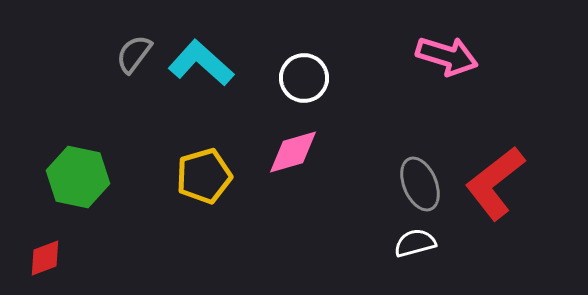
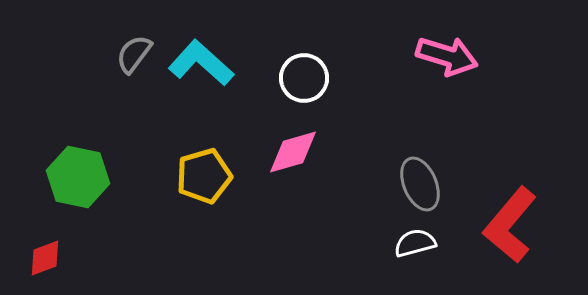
red L-shape: moved 15 px right, 42 px down; rotated 12 degrees counterclockwise
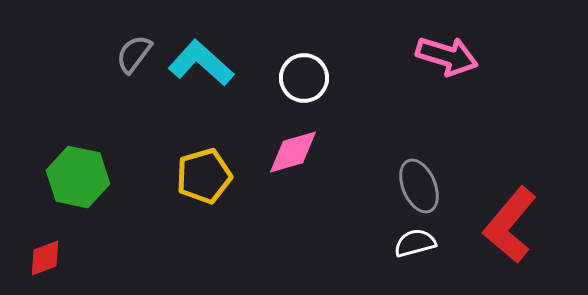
gray ellipse: moved 1 px left, 2 px down
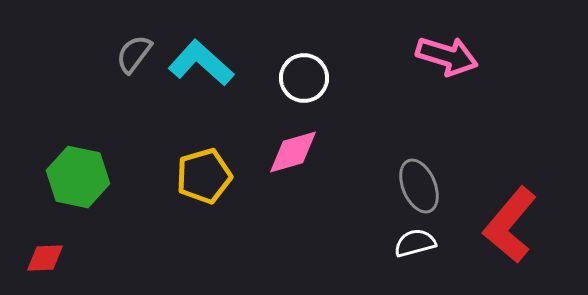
red diamond: rotated 18 degrees clockwise
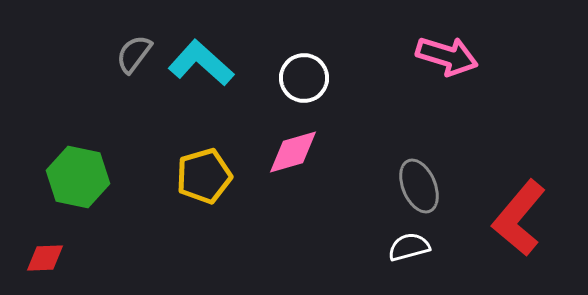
red L-shape: moved 9 px right, 7 px up
white semicircle: moved 6 px left, 4 px down
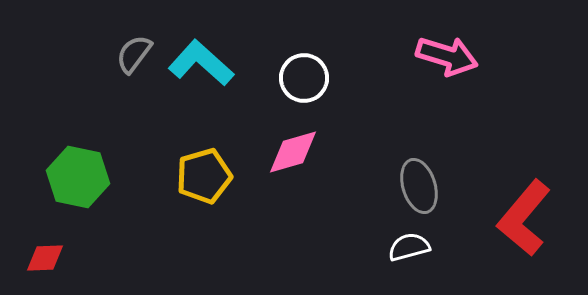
gray ellipse: rotated 6 degrees clockwise
red L-shape: moved 5 px right
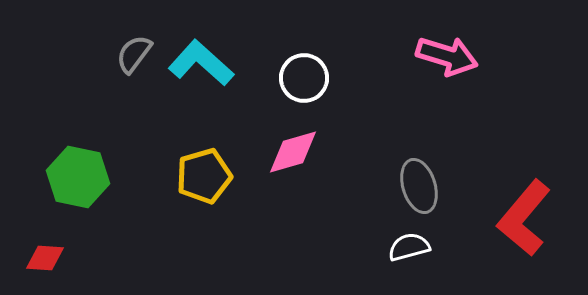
red diamond: rotated 6 degrees clockwise
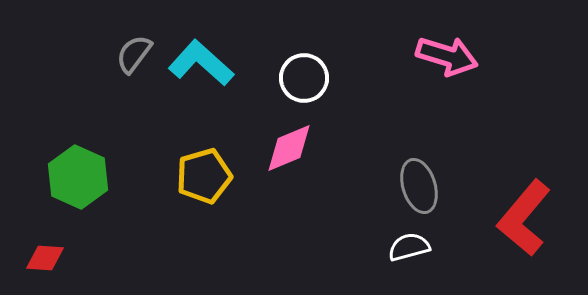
pink diamond: moved 4 px left, 4 px up; rotated 6 degrees counterclockwise
green hexagon: rotated 12 degrees clockwise
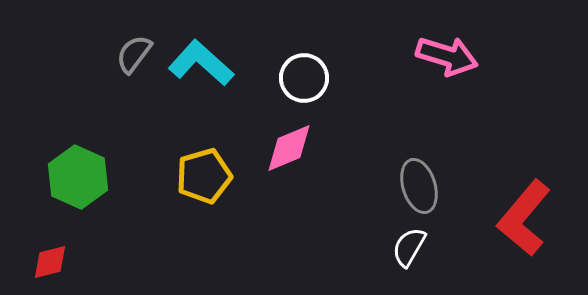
white semicircle: rotated 45 degrees counterclockwise
red diamond: moved 5 px right, 4 px down; rotated 18 degrees counterclockwise
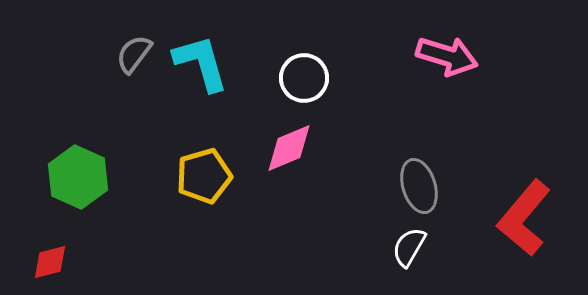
cyan L-shape: rotated 32 degrees clockwise
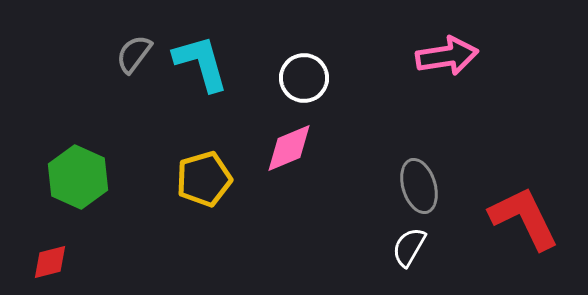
pink arrow: rotated 26 degrees counterclockwise
yellow pentagon: moved 3 px down
red L-shape: rotated 114 degrees clockwise
